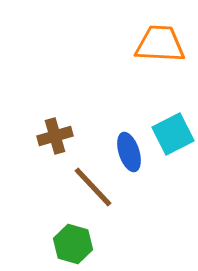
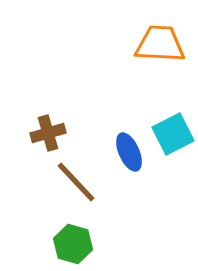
brown cross: moved 7 px left, 3 px up
blue ellipse: rotated 6 degrees counterclockwise
brown line: moved 17 px left, 5 px up
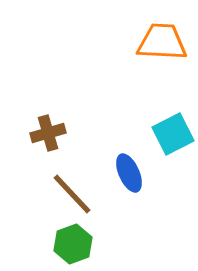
orange trapezoid: moved 2 px right, 2 px up
blue ellipse: moved 21 px down
brown line: moved 4 px left, 12 px down
green hexagon: rotated 24 degrees clockwise
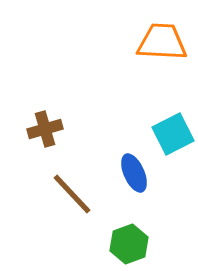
brown cross: moved 3 px left, 4 px up
blue ellipse: moved 5 px right
green hexagon: moved 56 px right
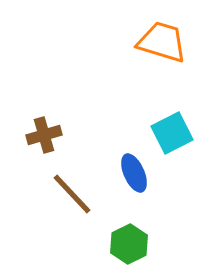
orange trapezoid: rotated 14 degrees clockwise
brown cross: moved 1 px left, 6 px down
cyan square: moved 1 px left, 1 px up
green hexagon: rotated 6 degrees counterclockwise
